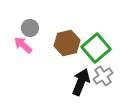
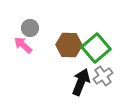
brown hexagon: moved 2 px right, 2 px down; rotated 15 degrees clockwise
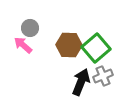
gray cross: rotated 12 degrees clockwise
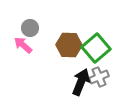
gray cross: moved 4 px left, 1 px down
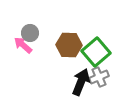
gray circle: moved 5 px down
green square: moved 4 px down
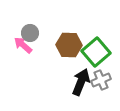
gray cross: moved 2 px right, 3 px down
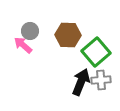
gray circle: moved 2 px up
brown hexagon: moved 1 px left, 10 px up
gray cross: rotated 18 degrees clockwise
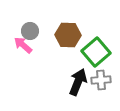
black arrow: moved 3 px left
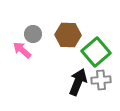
gray circle: moved 3 px right, 3 px down
pink arrow: moved 1 px left, 5 px down
